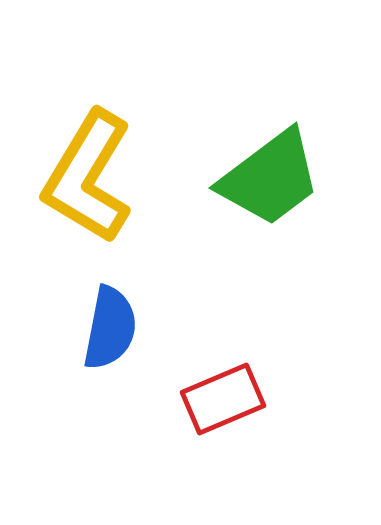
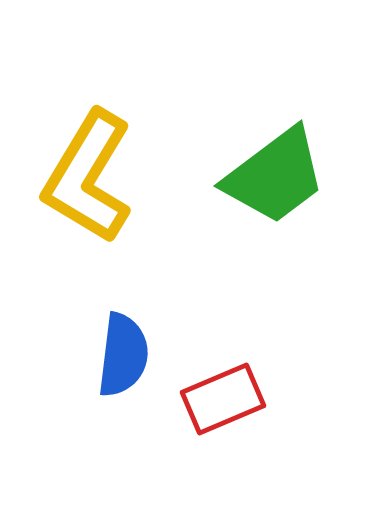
green trapezoid: moved 5 px right, 2 px up
blue semicircle: moved 13 px right, 27 px down; rotated 4 degrees counterclockwise
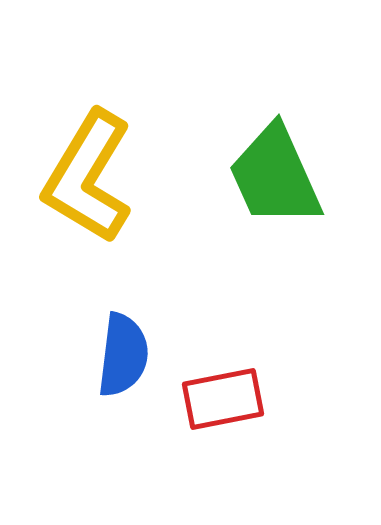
green trapezoid: rotated 103 degrees clockwise
red rectangle: rotated 12 degrees clockwise
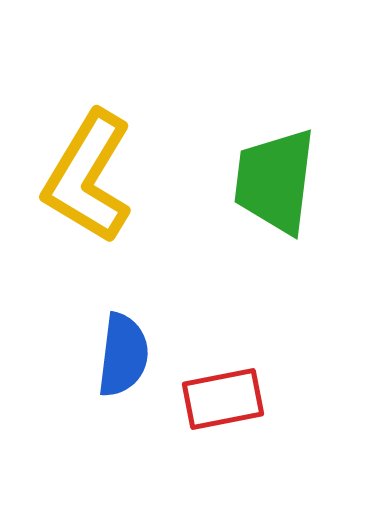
green trapezoid: moved 5 px down; rotated 31 degrees clockwise
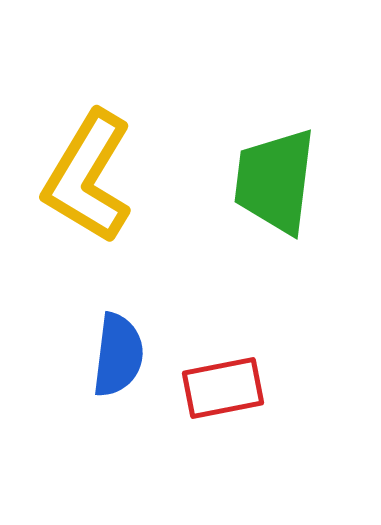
blue semicircle: moved 5 px left
red rectangle: moved 11 px up
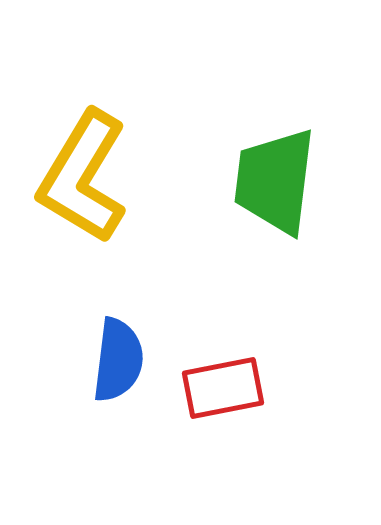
yellow L-shape: moved 5 px left
blue semicircle: moved 5 px down
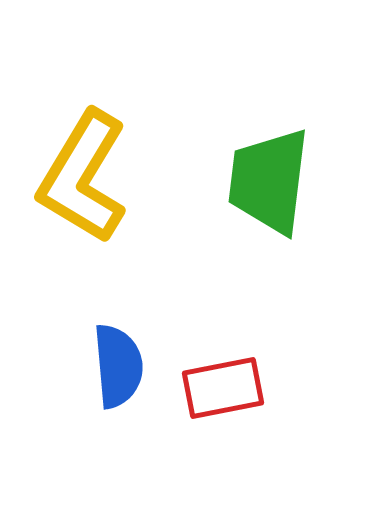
green trapezoid: moved 6 px left
blue semicircle: moved 6 px down; rotated 12 degrees counterclockwise
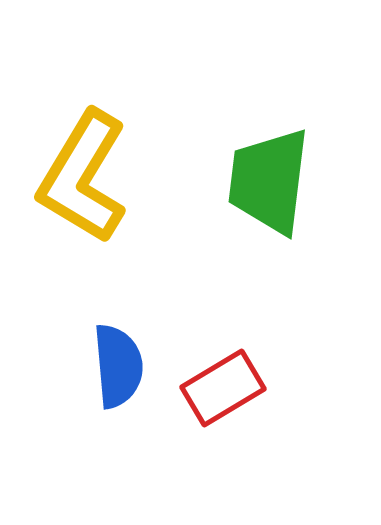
red rectangle: rotated 20 degrees counterclockwise
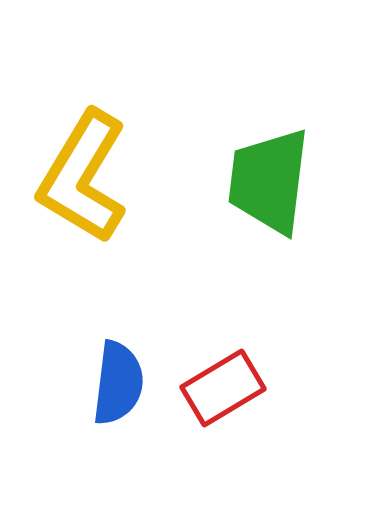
blue semicircle: moved 17 px down; rotated 12 degrees clockwise
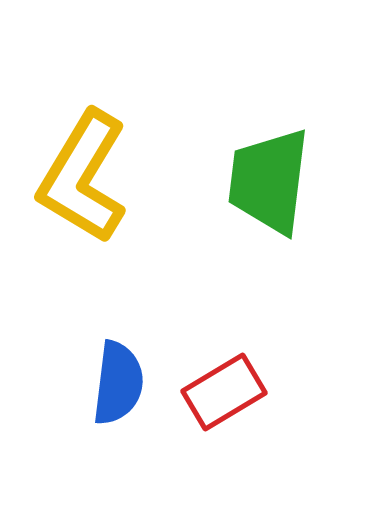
red rectangle: moved 1 px right, 4 px down
